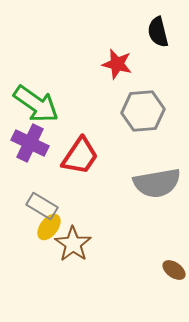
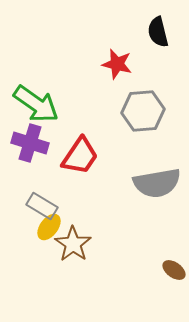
purple cross: rotated 9 degrees counterclockwise
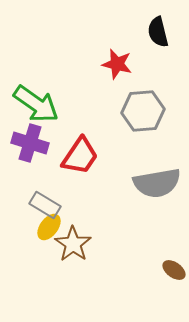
gray rectangle: moved 3 px right, 1 px up
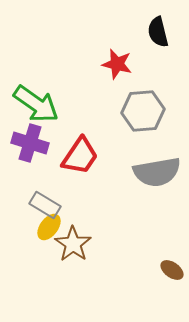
gray semicircle: moved 11 px up
brown ellipse: moved 2 px left
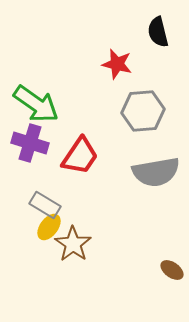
gray semicircle: moved 1 px left
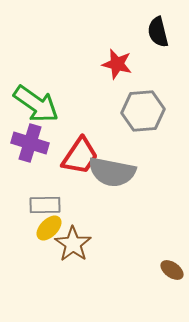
gray semicircle: moved 44 px left; rotated 21 degrees clockwise
gray rectangle: rotated 32 degrees counterclockwise
yellow ellipse: moved 1 px down; rotated 8 degrees clockwise
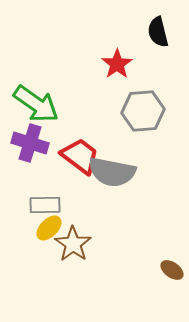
red star: rotated 24 degrees clockwise
red trapezoid: rotated 87 degrees counterclockwise
